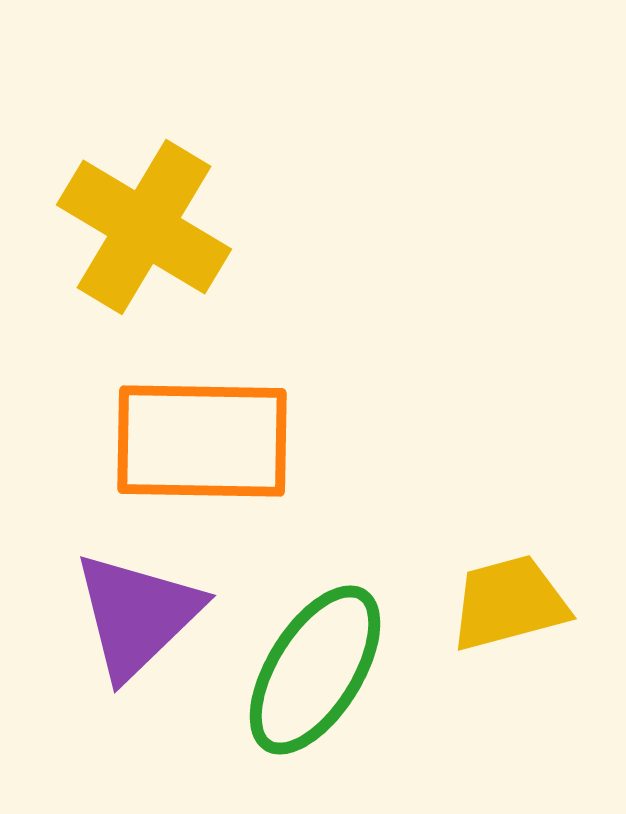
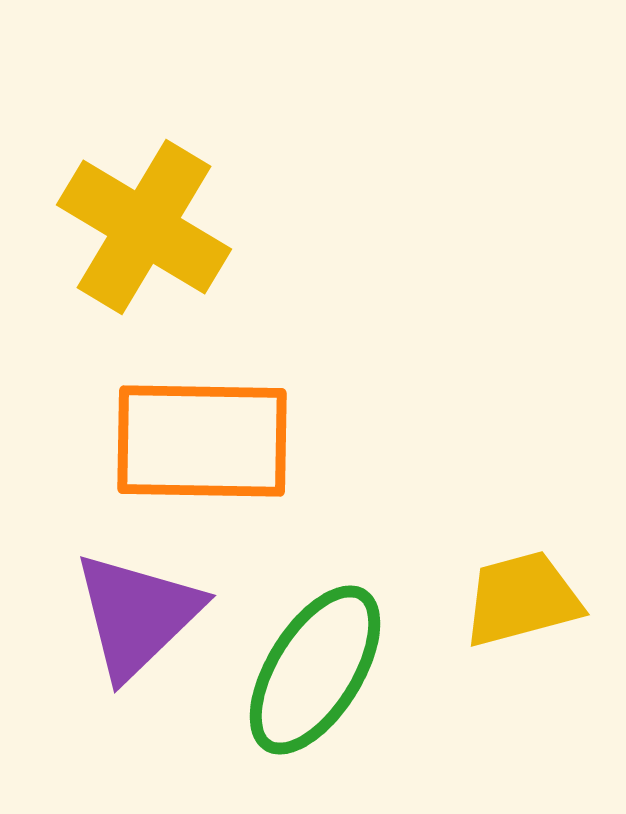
yellow trapezoid: moved 13 px right, 4 px up
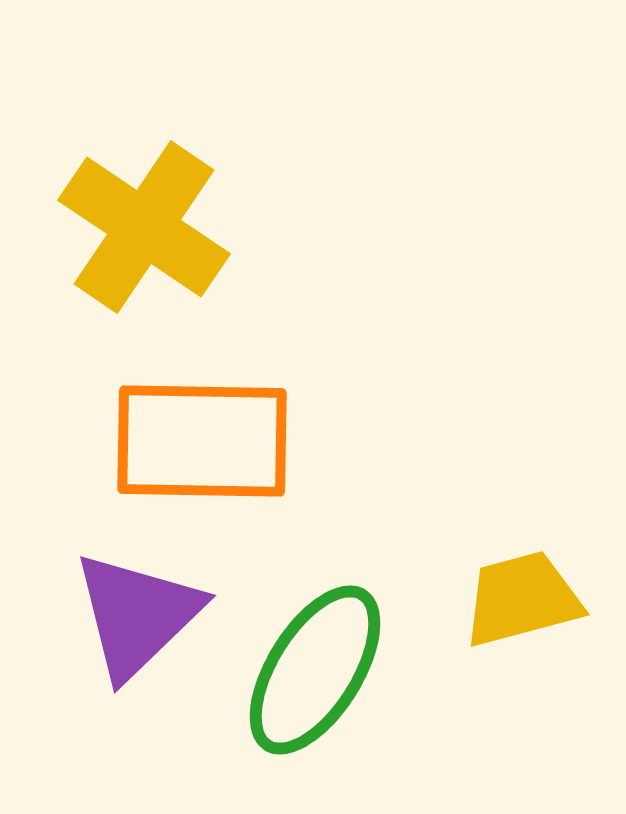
yellow cross: rotated 3 degrees clockwise
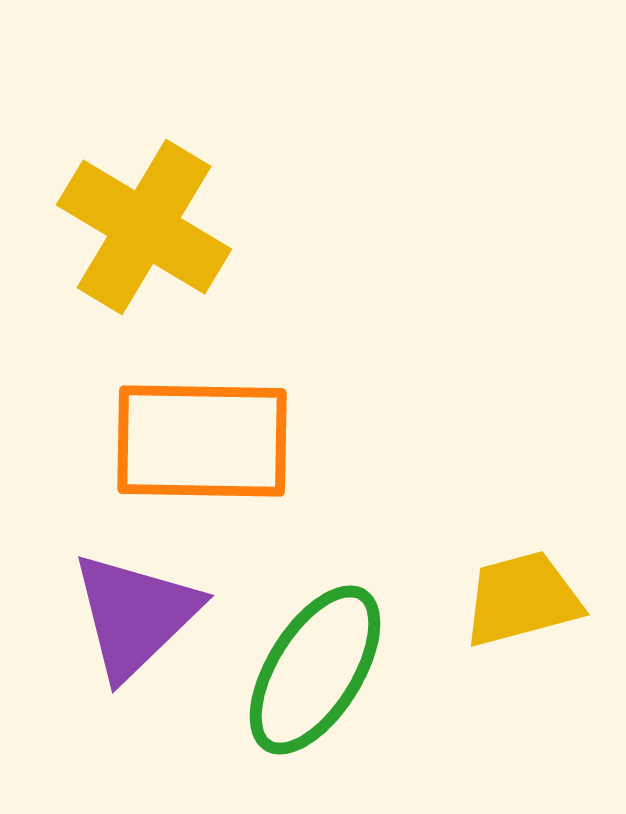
yellow cross: rotated 3 degrees counterclockwise
purple triangle: moved 2 px left
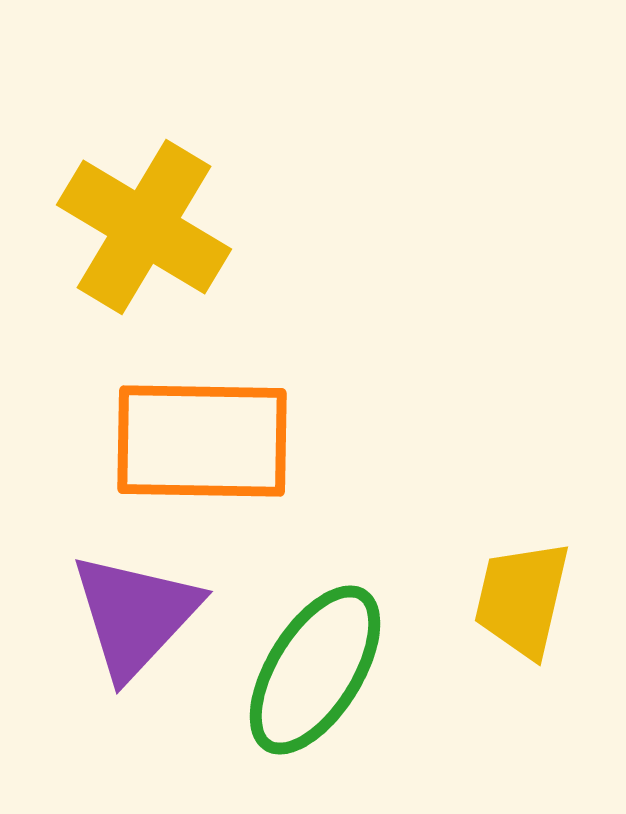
yellow trapezoid: rotated 62 degrees counterclockwise
purple triangle: rotated 3 degrees counterclockwise
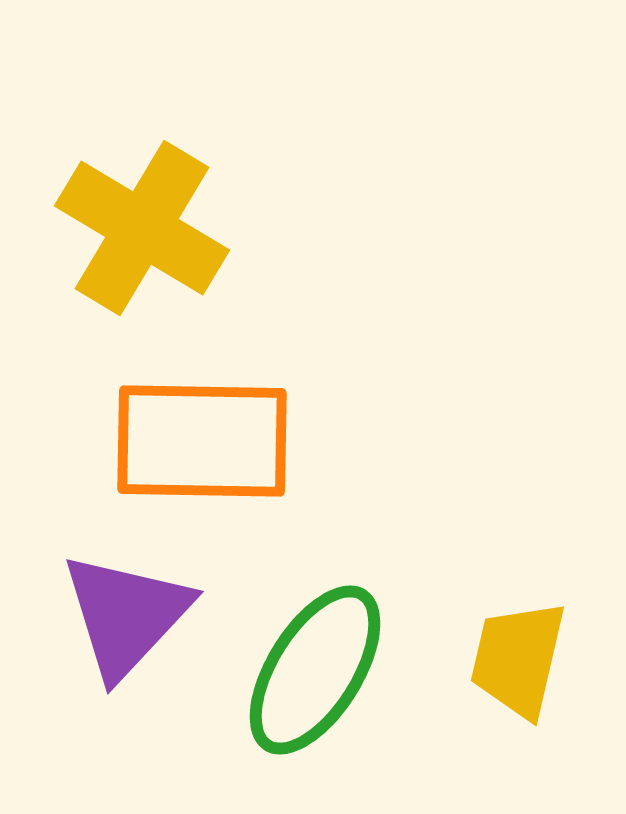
yellow cross: moved 2 px left, 1 px down
yellow trapezoid: moved 4 px left, 60 px down
purple triangle: moved 9 px left
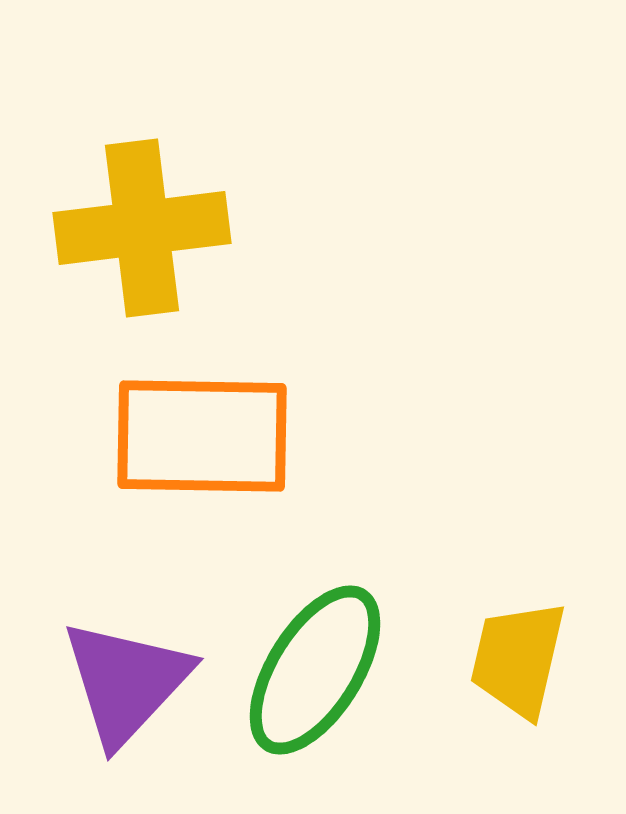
yellow cross: rotated 38 degrees counterclockwise
orange rectangle: moved 5 px up
purple triangle: moved 67 px down
